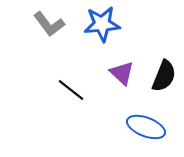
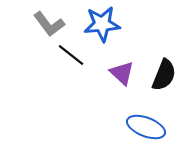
black semicircle: moved 1 px up
black line: moved 35 px up
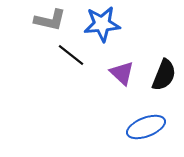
gray L-shape: moved 1 px right, 4 px up; rotated 40 degrees counterclockwise
blue ellipse: rotated 42 degrees counterclockwise
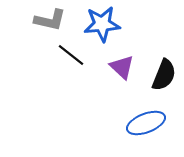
purple triangle: moved 6 px up
blue ellipse: moved 4 px up
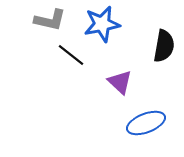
blue star: rotated 6 degrees counterclockwise
purple triangle: moved 2 px left, 15 px down
black semicircle: moved 29 px up; rotated 12 degrees counterclockwise
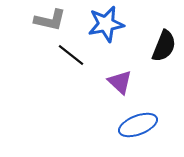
blue star: moved 4 px right
black semicircle: rotated 12 degrees clockwise
blue ellipse: moved 8 px left, 2 px down
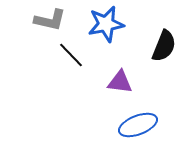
black line: rotated 8 degrees clockwise
purple triangle: rotated 36 degrees counterclockwise
